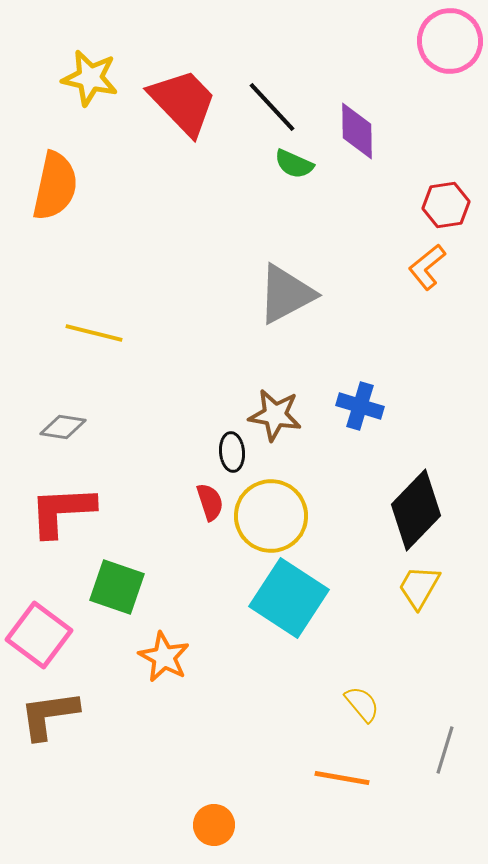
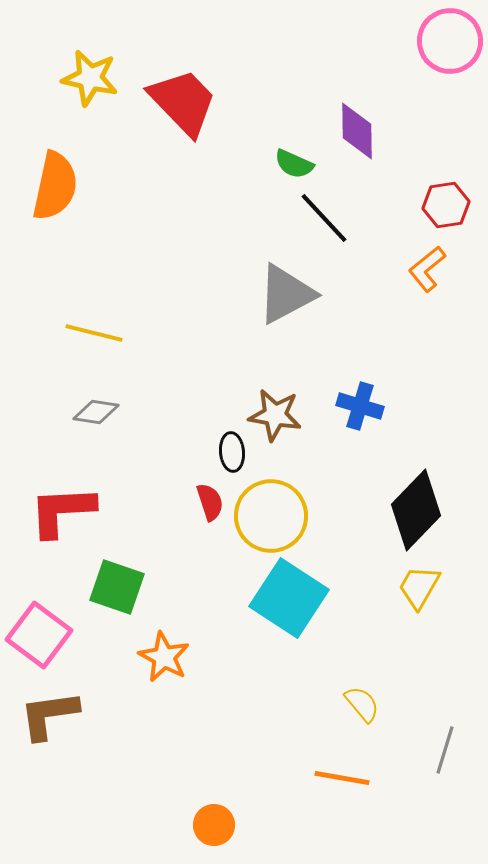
black line: moved 52 px right, 111 px down
orange L-shape: moved 2 px down
gray diamond: moved 33 px right, 15 px up
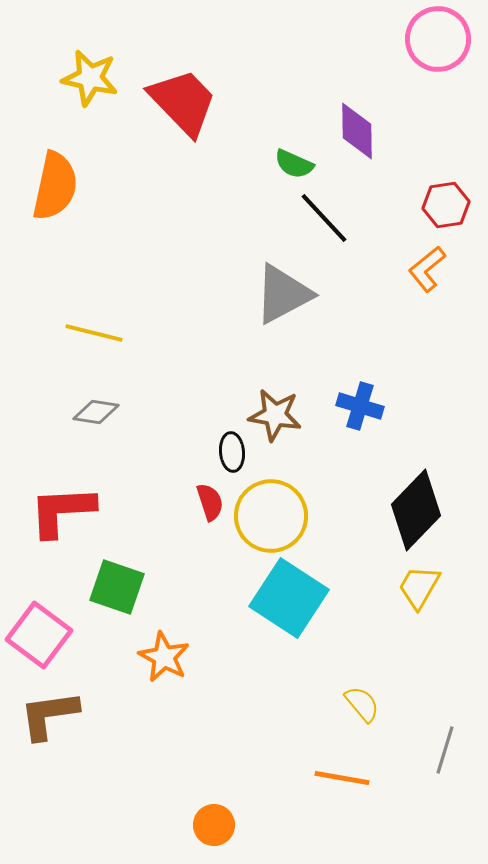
pink circle: moved 12 px left, 2 px up
gray triangle: moved 3 px left
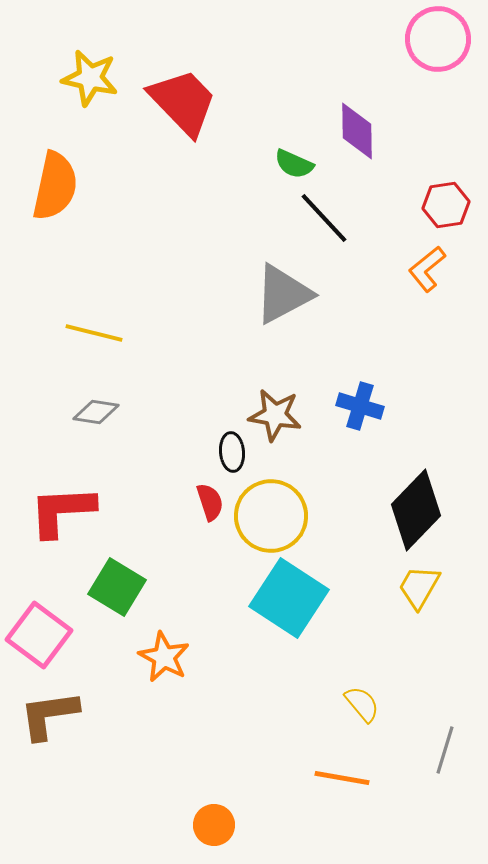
green square: rotated 12 degrees clockwise
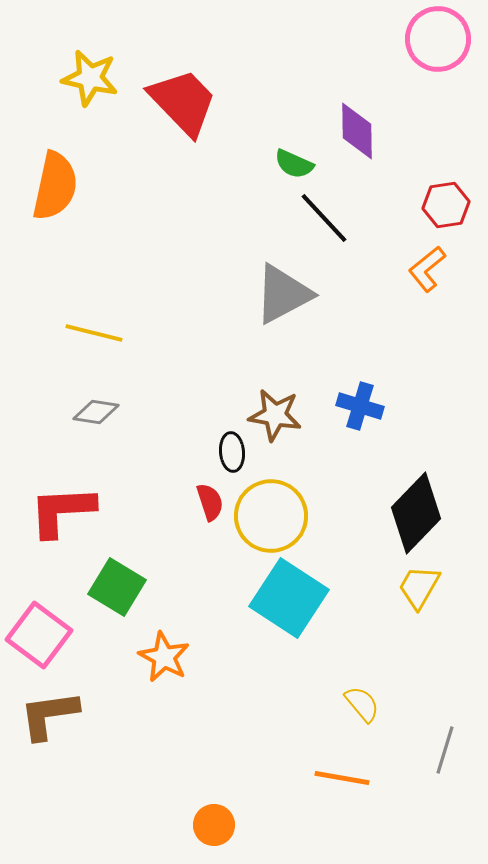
black diamond: moved 3 px down
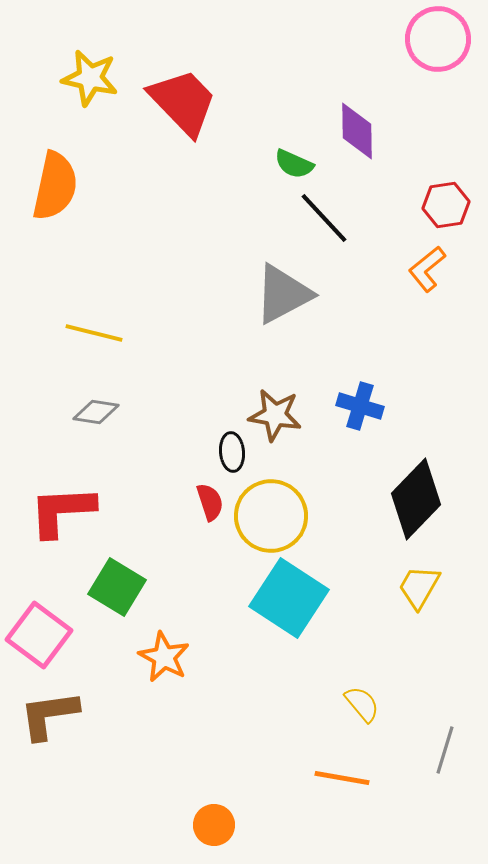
black diamond: moved 14 px up
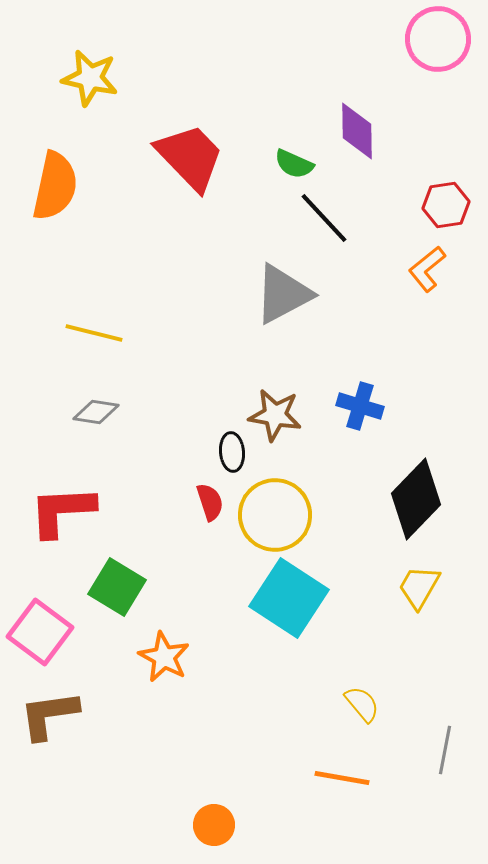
red trapezoid: moved 7 px right, 55 px down
yellow circle: moved 4 px right, 1 px up
pink square: moved 1 px right, 3 px up
gray line: rotated 6 degrees counterclockwise
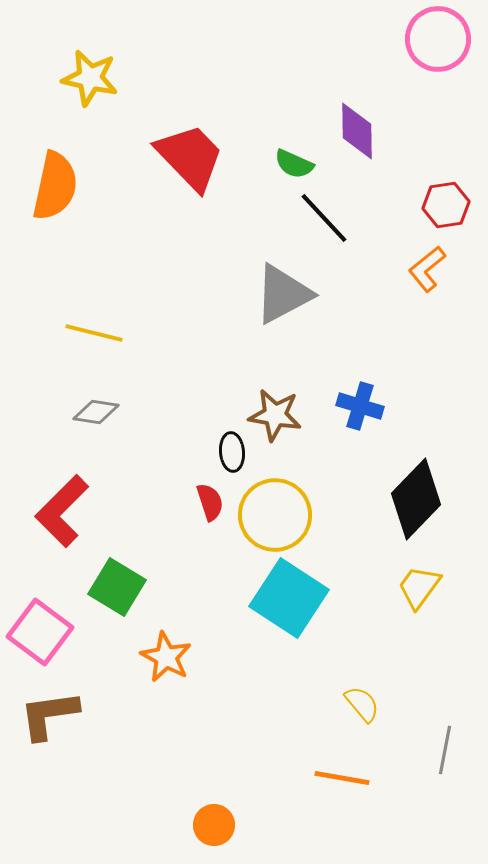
red L-shape: rotated 42 degrees counterclockwise
yellow trapezoid: rotated 6 degrees clockwise
orange star: moved 2 px right
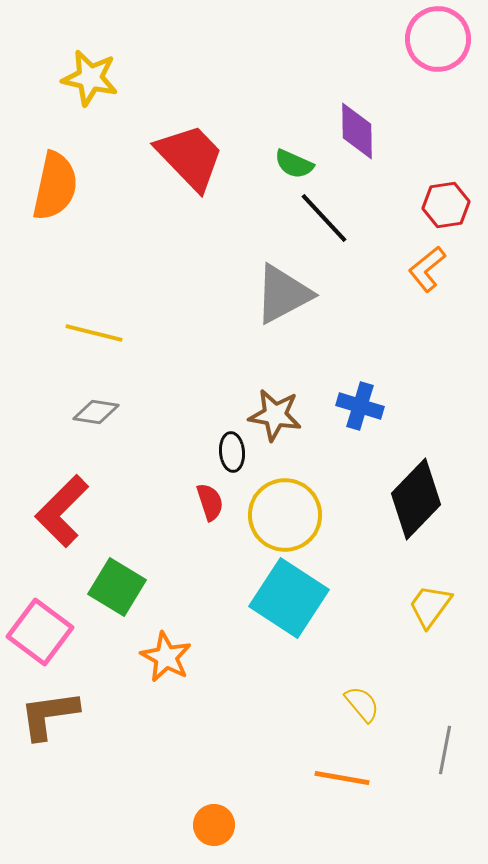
yellow circle: moved 10 px right
yellow trapezoid: moved 11 px right, 19 px down
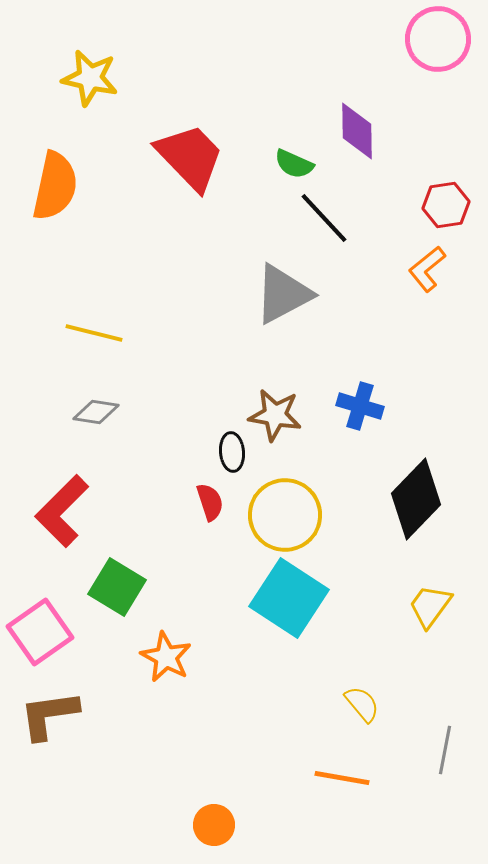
pink square: rotated 18 degrees clockwise
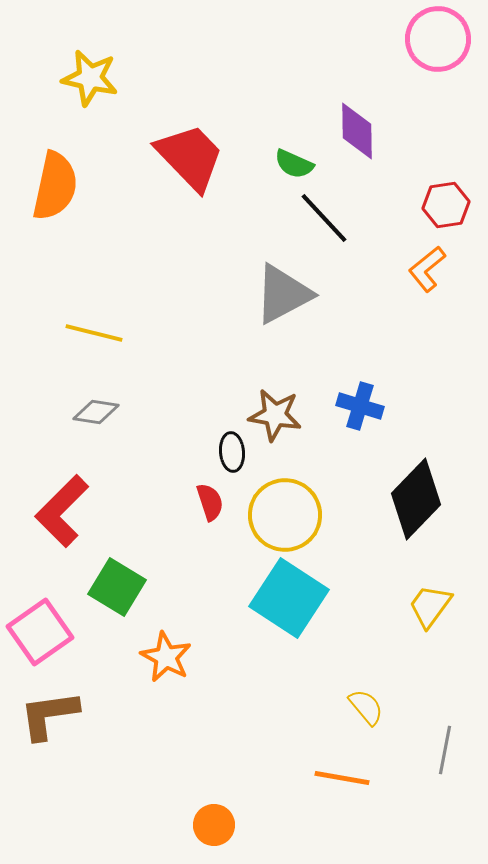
yellow semicircle: moved 4 px right, 3 px down
